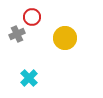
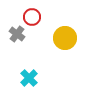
gray cross: rotated 28 degrees counterclockwise
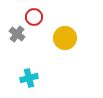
red circle: moved 2 px right
cyan cross: rotated 30 degrees clockwise
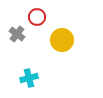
red circle: moved 3 px right
yellow circle: moved 3 px left, 2 px down
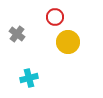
red circle: moved 18 px right
yellow circle: moved 6 px right, 2 px down
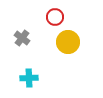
gray cross: moved 5 px right, 4 px down
cyan cross: rotated 12 degrees clockwise
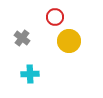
yellow circle: moved 1 px right, 1 px up
cyan cross: moved 1 px right, 4 px up
